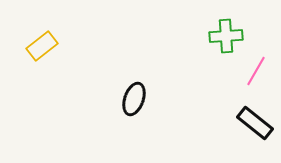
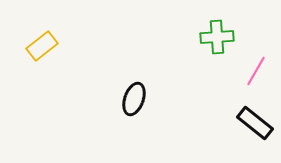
green cross: moved 9 px left, 1 px down
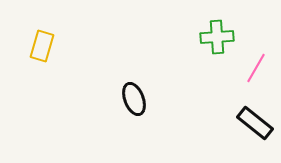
yellow rectangle: rotated 36 degrees counterclockwise
pink line: moved 3 px up
black ellipse: rotated 40 degrees counterclockwise
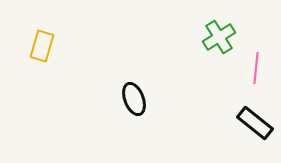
green cross: moved 2 px right; rotated 28 degrees counterclockwise
pink line: rotated 24 degrees counterclockwise
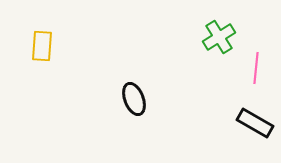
yellow rectangle: rotated 12 degrees counterclockwise
black rectangle: rotated 9 degrees counterclockwise
